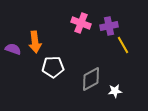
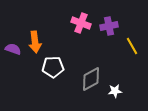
yellow line: moved 9 px right, 1 px down
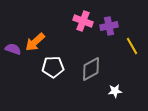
pink cross: moved 2 px right, 2 px up
orange arrow: rotated 55 degrees clockwise
gray diamond: moved 10 px up
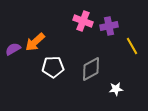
purple semicircle: rotated 49 degrees counterclockwise
white star: moved 1 px right, 2 px up
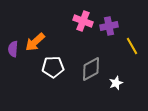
purple semicircle: rotated 56 degrees counterclockwise
white star: moved 6 px up; rotated 16 degrees counterclockwise
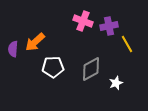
yellow line: moved 5 px left, 2 px up
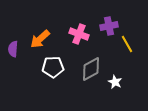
pink cross: moved 4 px left, 13 px down
orange arrow: moved 5 px right, 3 px up
white star: moved 1 px left, 1 px up; rotated 24 degrees counterclockwise
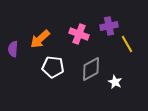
white pentagon: rotated 10 degrees clockwise
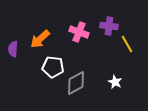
purple cross: rotated 18 degrees clockwise
pink cross: moved 2 px up
gray diamond: moved 15 px left, 14 px down
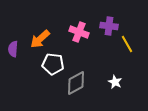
white pentagon: moved 3 px up
